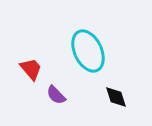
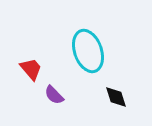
cyan ellipse: rotated 6 degrees clockwise
purple semicircle: moved 2 px left
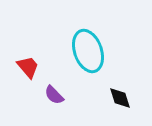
red trapezoid: moved 3 px left, 2 px up
black diamond: moved 4 px right, 1 px down
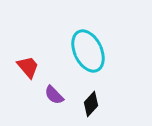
cyan ellipse: rotated 6 degrees counterclockwise
black diamond: moved 29 px left, 6 px down; rotated 60 degrees clockwise
